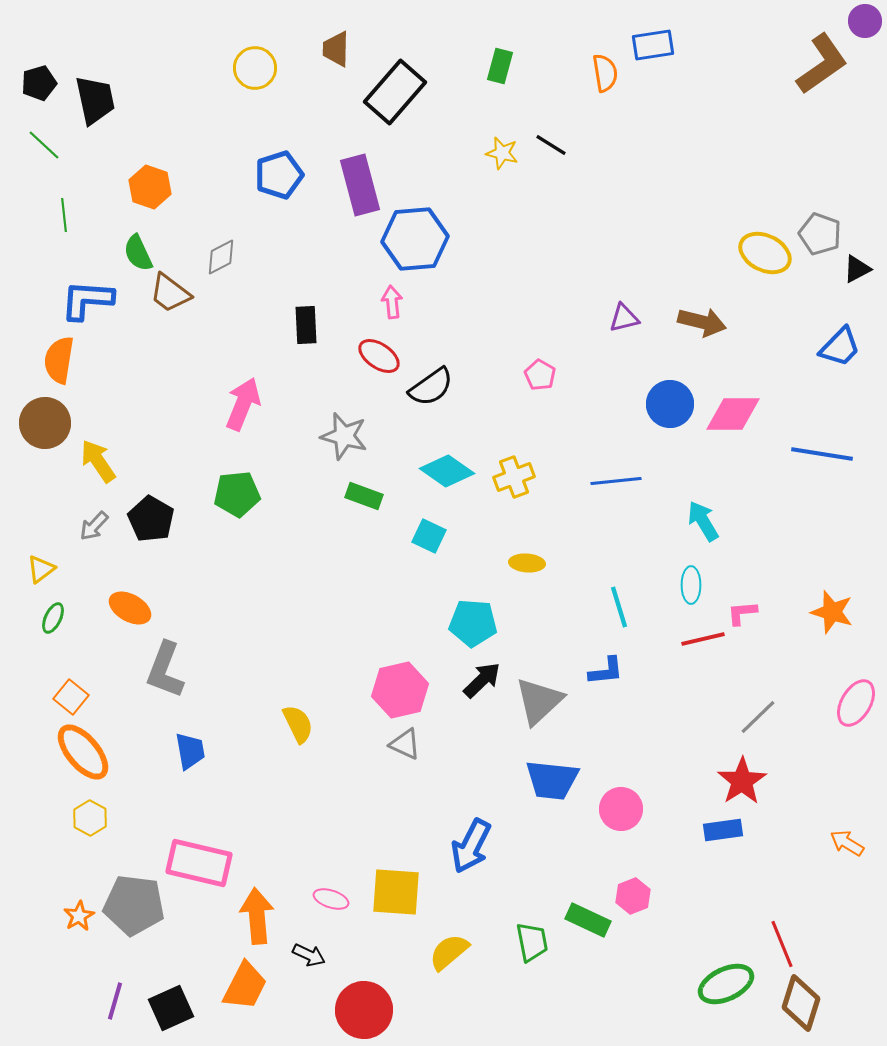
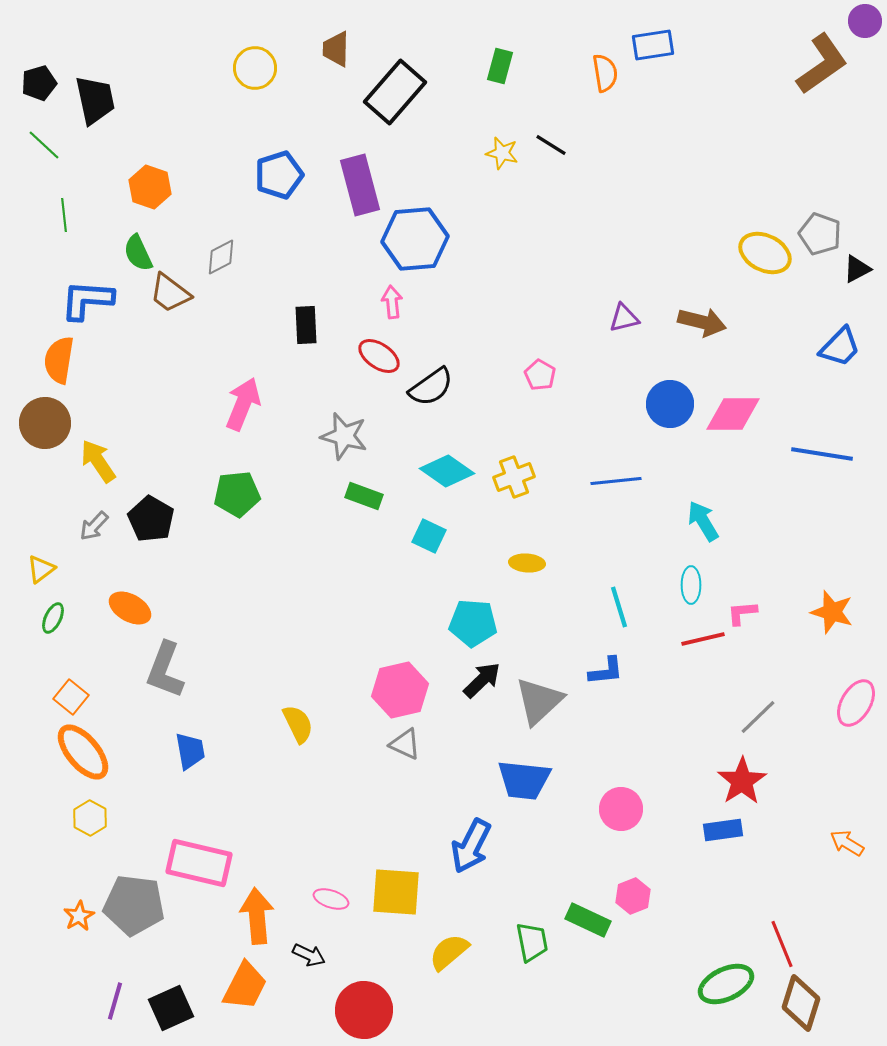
blue trapezoid at (552, 780): moved 28 px left
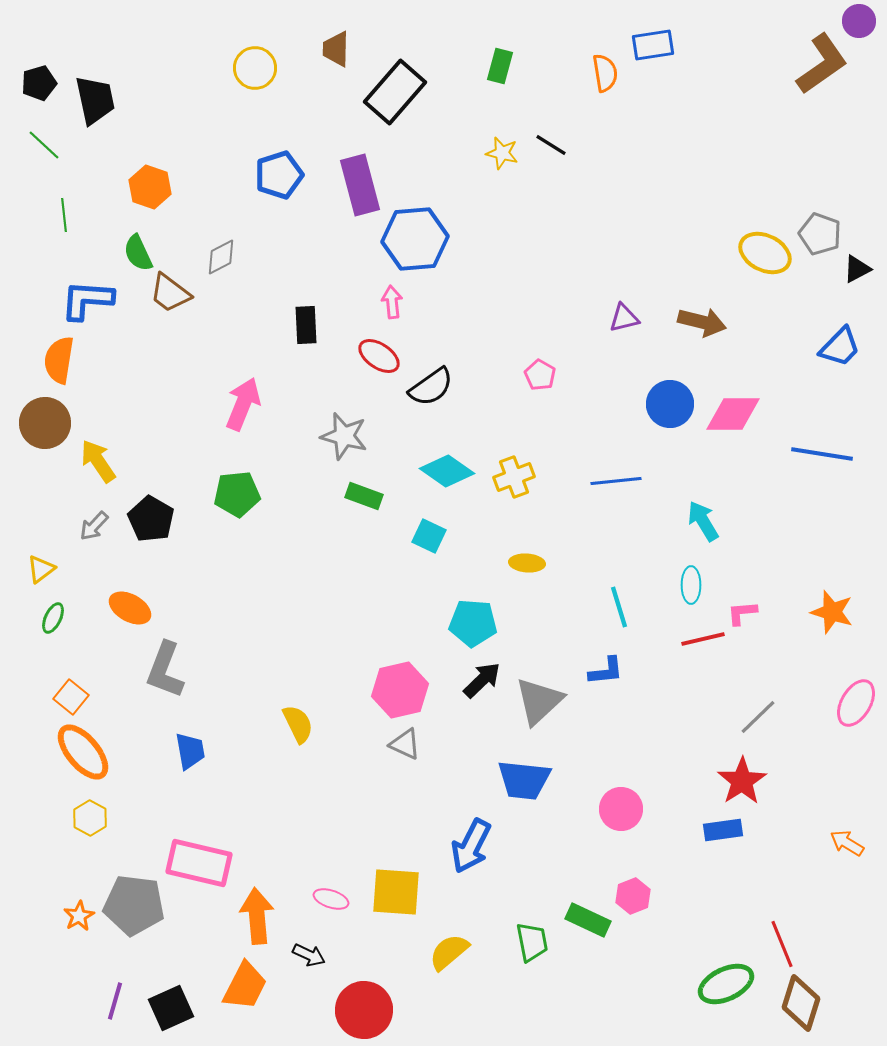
purple circle at (865, 21): moved 6 px left
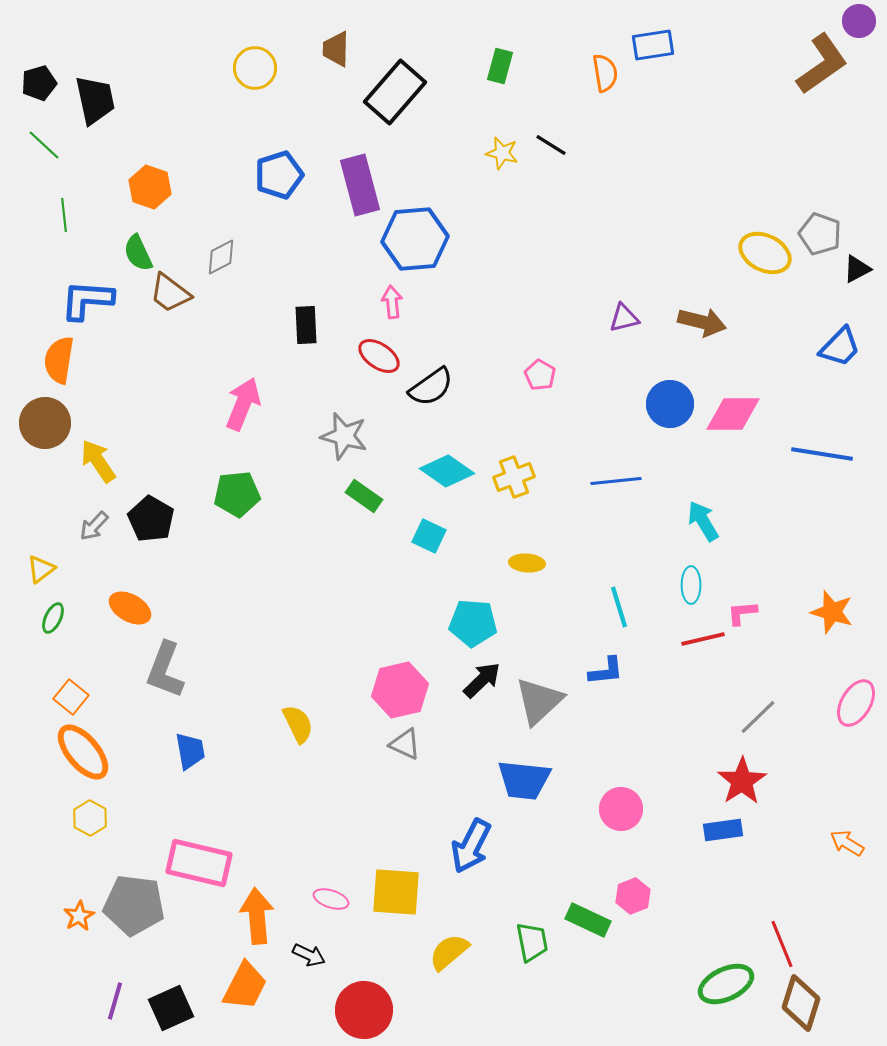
green rectangle at (364, 496): rotated 15 degrees clockwise
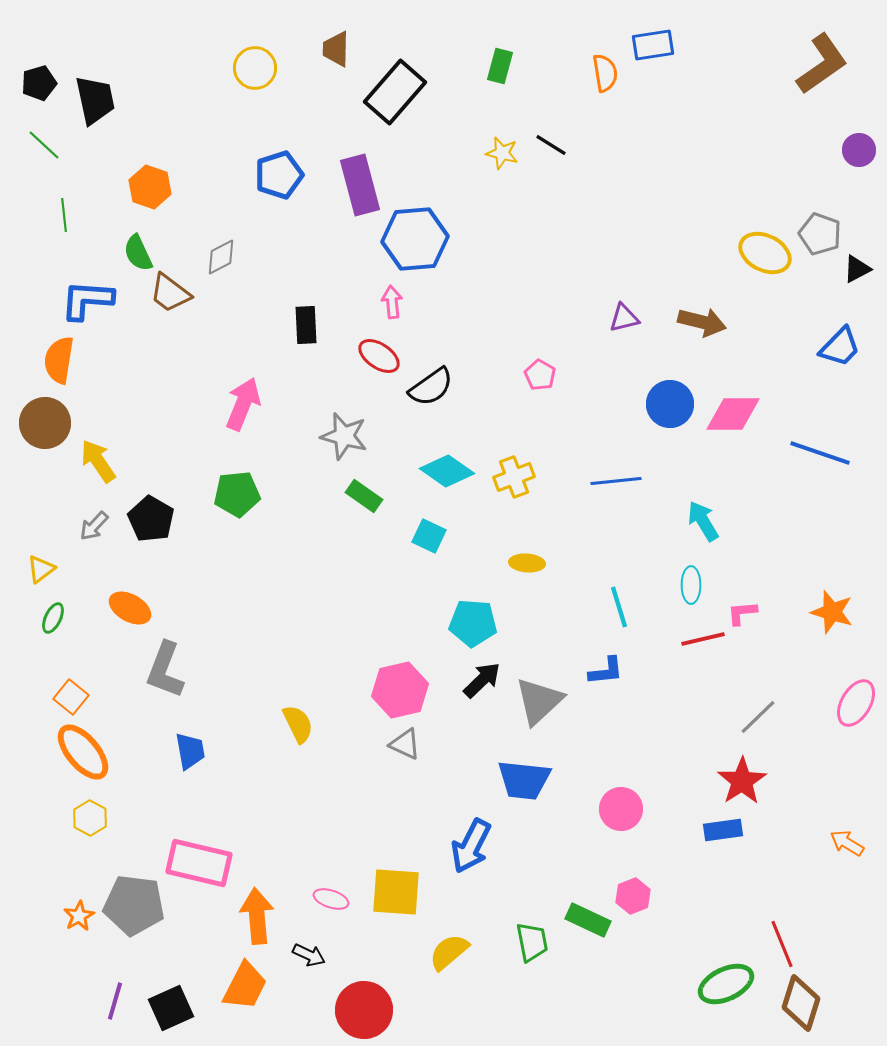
purple circle at (859, 21): moved 129 px down
blue line at (822, 454): moved 2 px left, 1 px up; rotated 10 degrees clockwise
